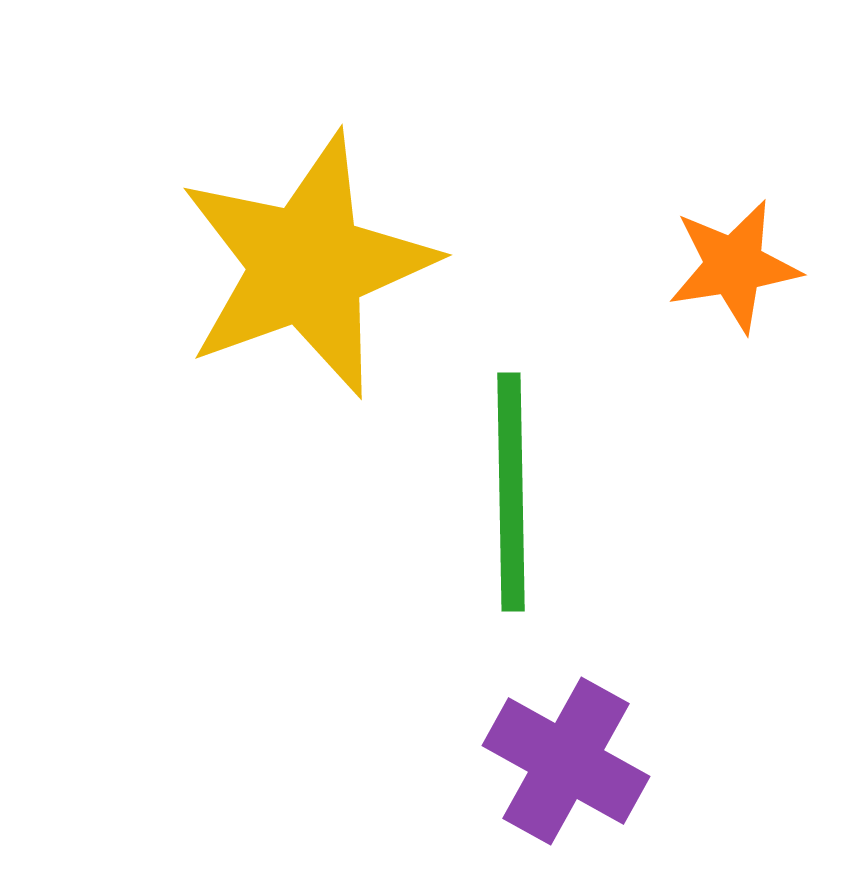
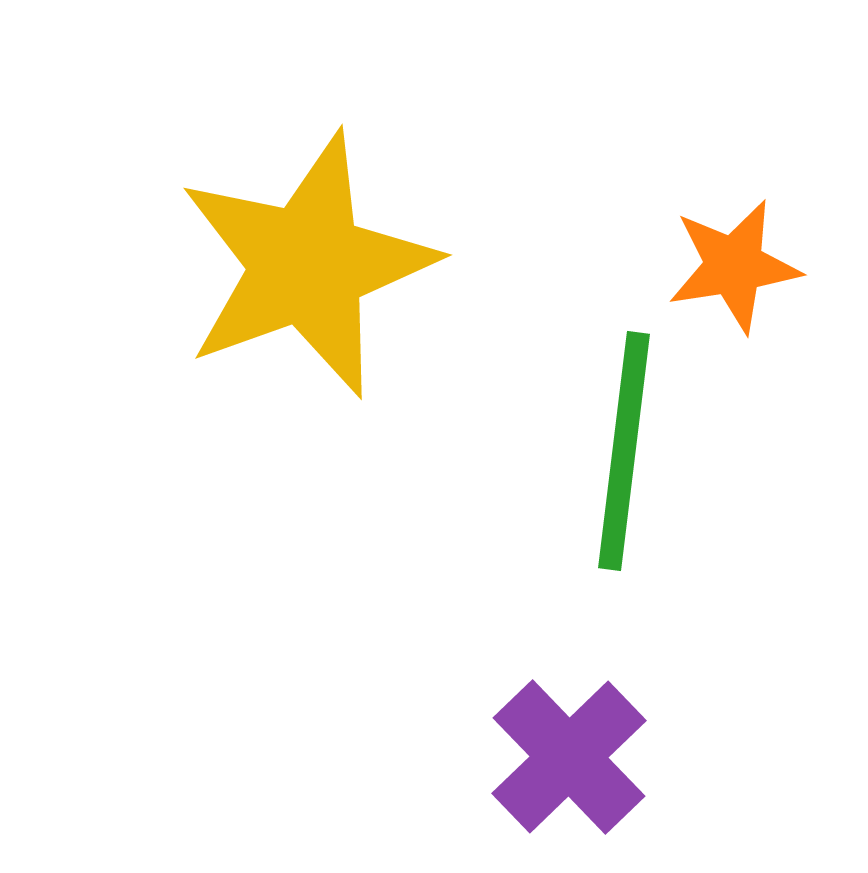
green line: moved 113 px right, 41 px up; rotated 8 degrees clockwise
purple cross: moved 3 px right, 4 px up; rotated 17 degrees clockwise
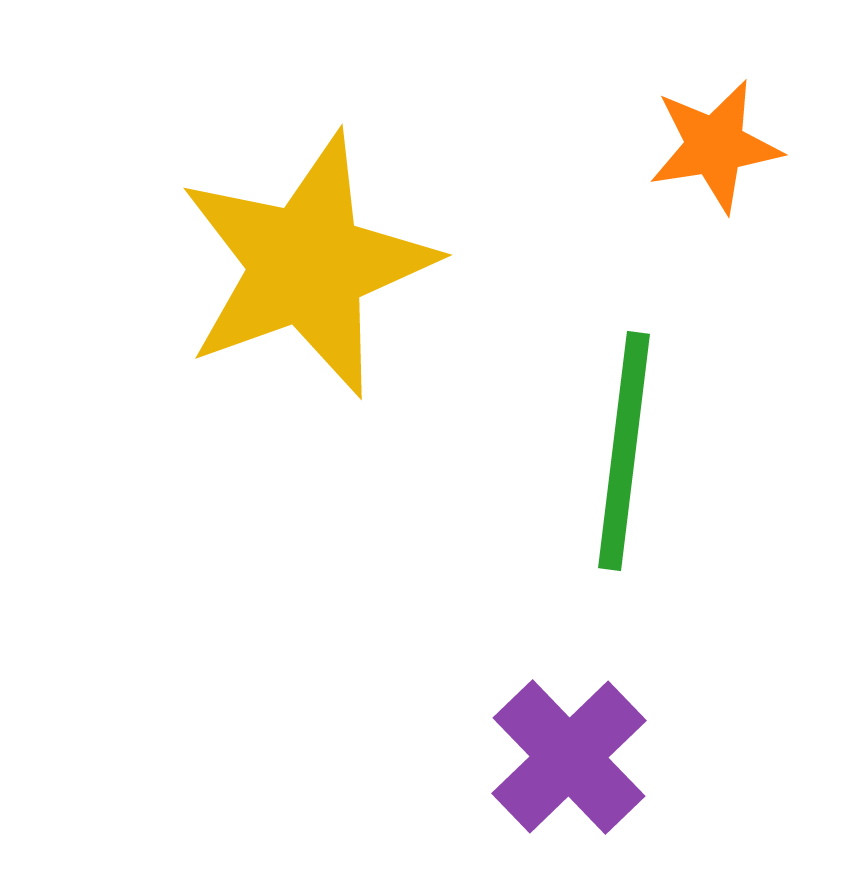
orange star: moved 19 px left, 120 px up
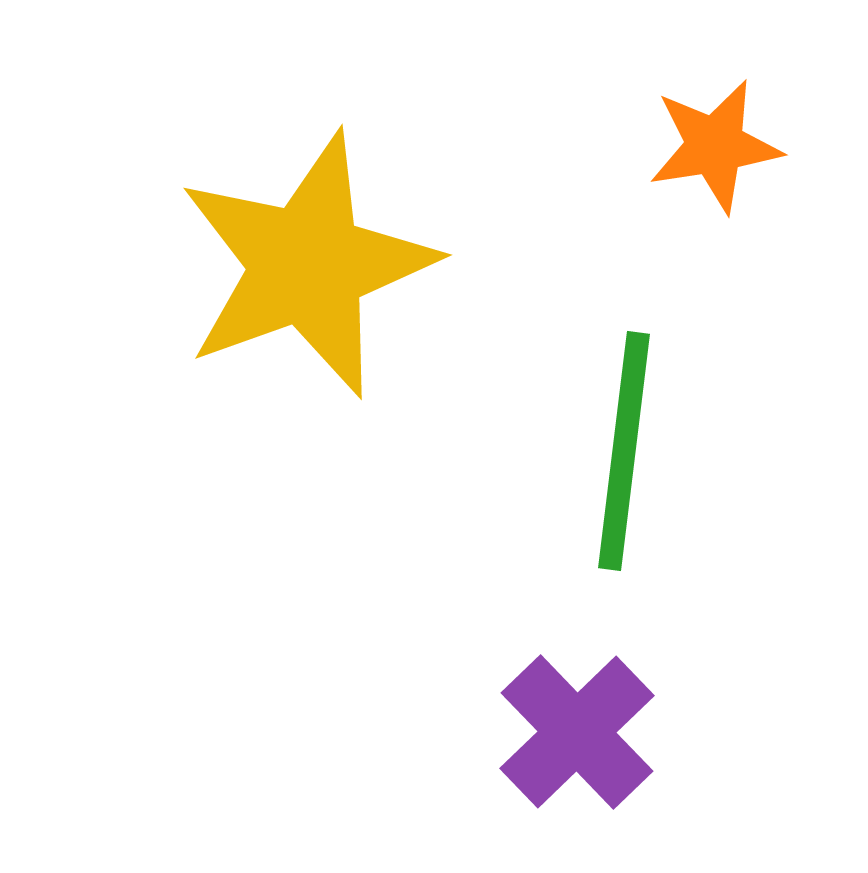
purple cross: moved 8 px right, 25 px up
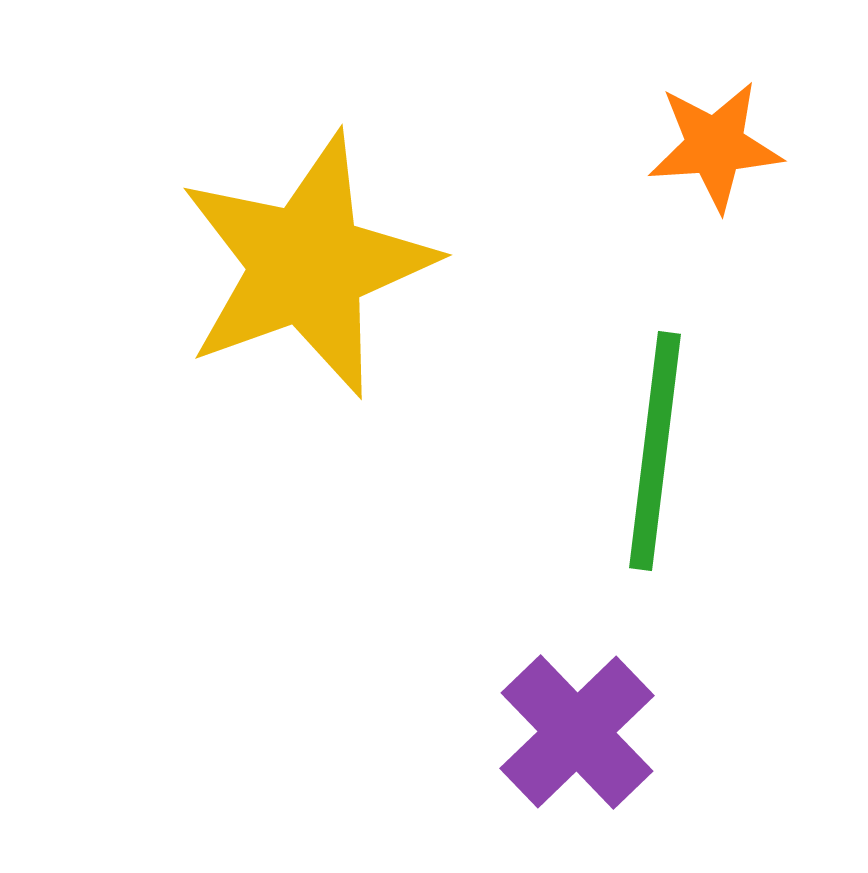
orange star: rotated 5 degrees clockwise
green line: moved 31 px right
